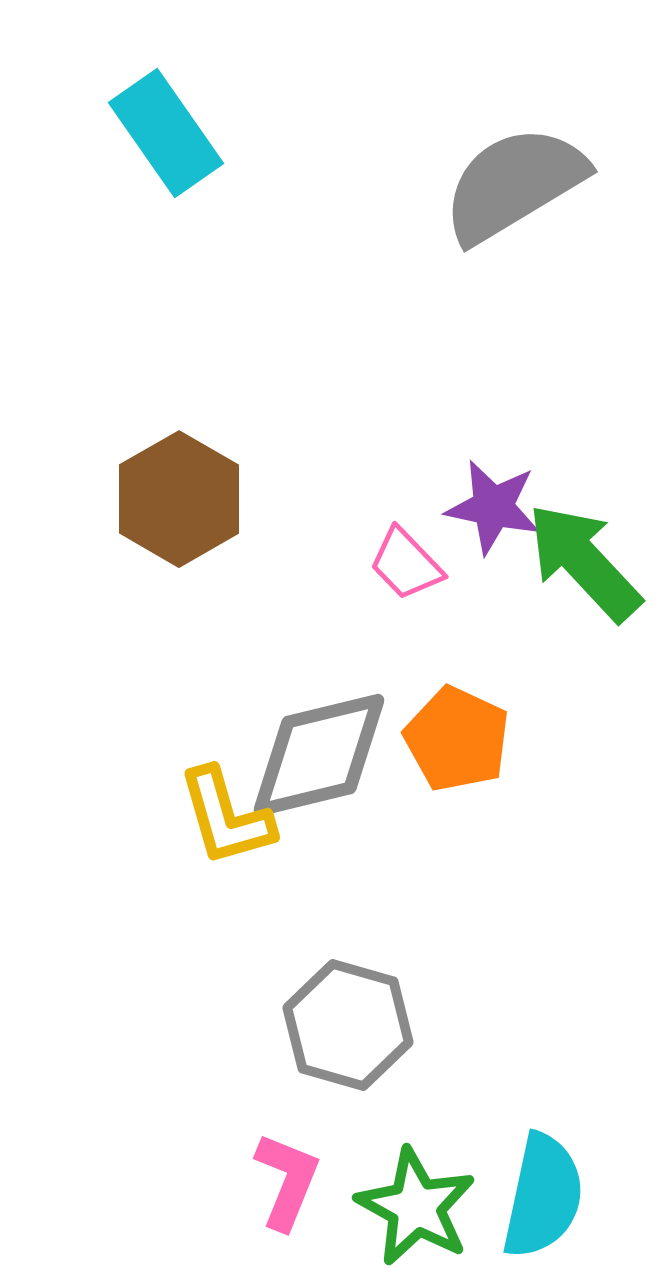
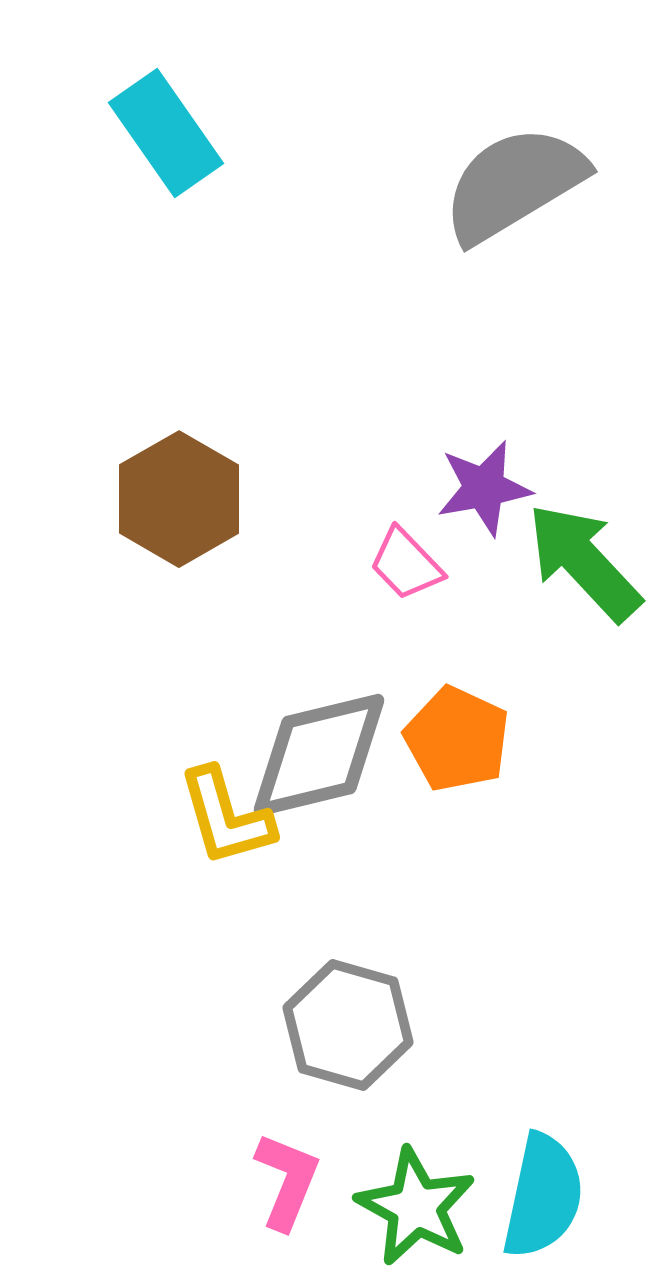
purple star: moved 9 px left, 19 px up; rotated 22 degrees counterclockwise
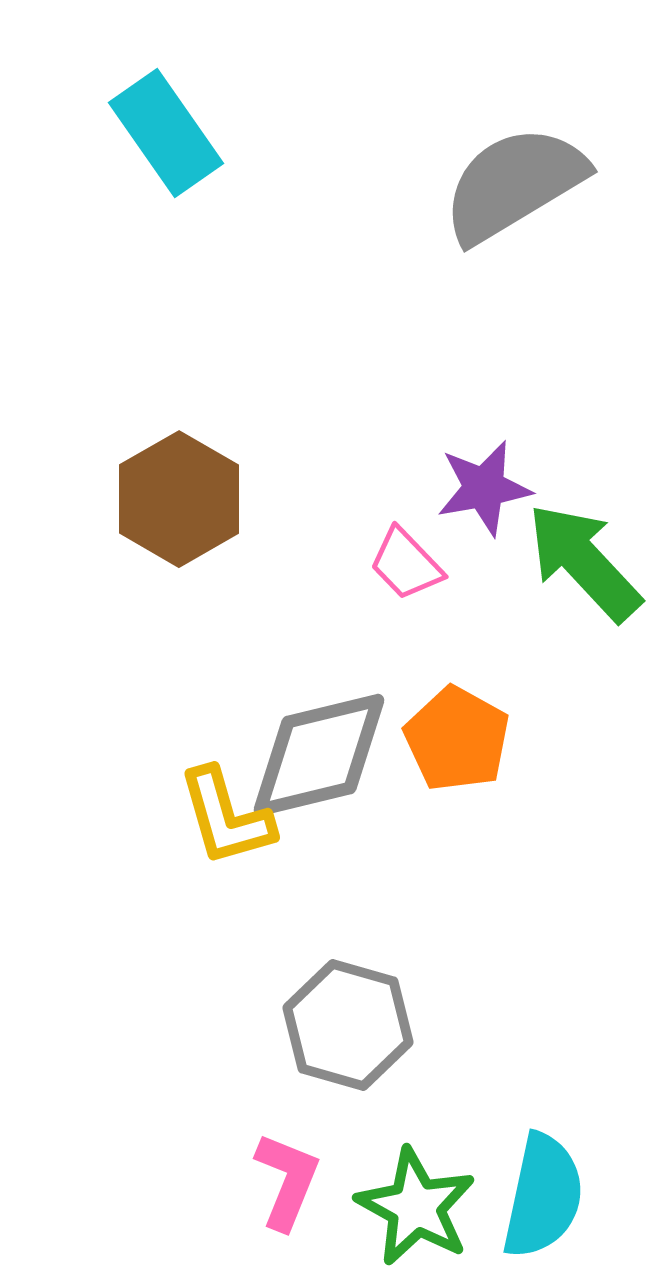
orange pentagon: rotated 4 degrees clockwise
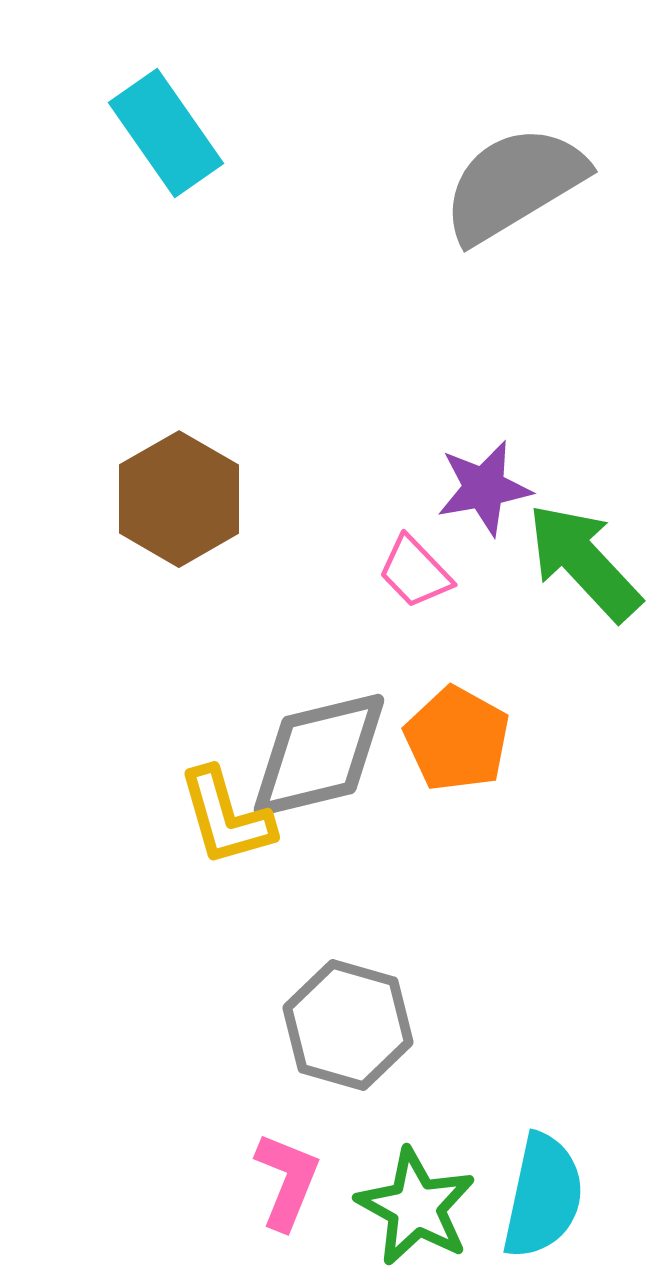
pink trapezoid: moved 9 px right, 8 px down
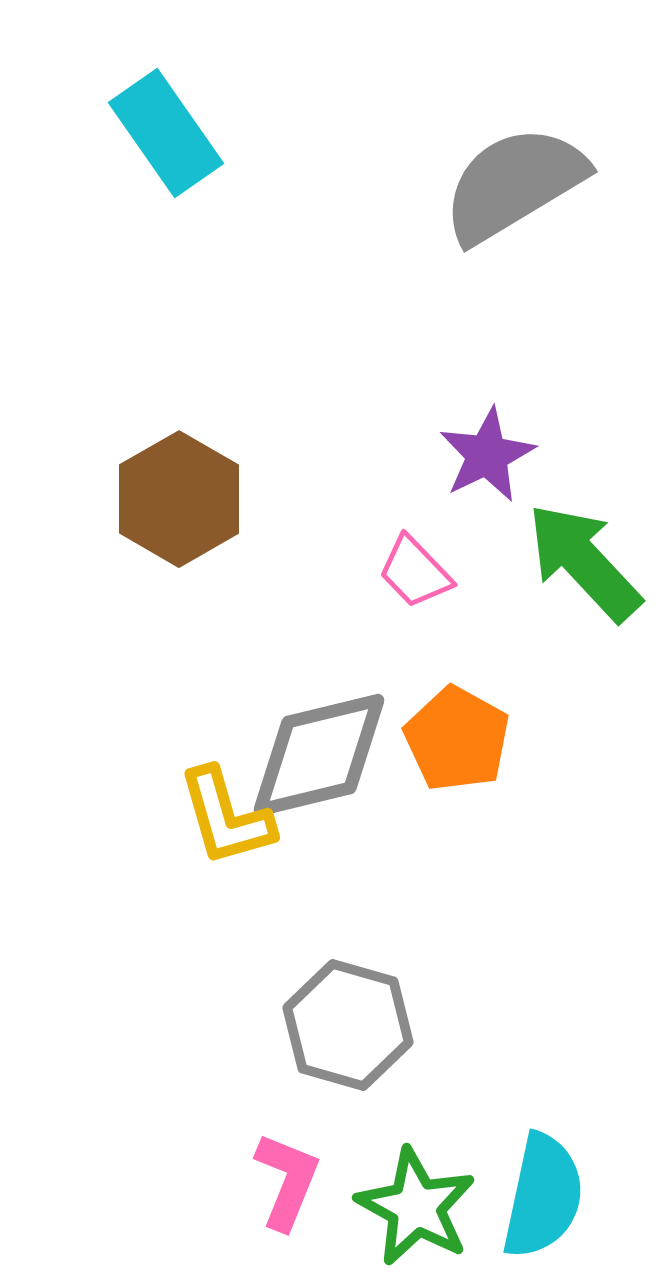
purple star: moved 3 px right, 33 px up; rotated 16 degrees counterclockwise
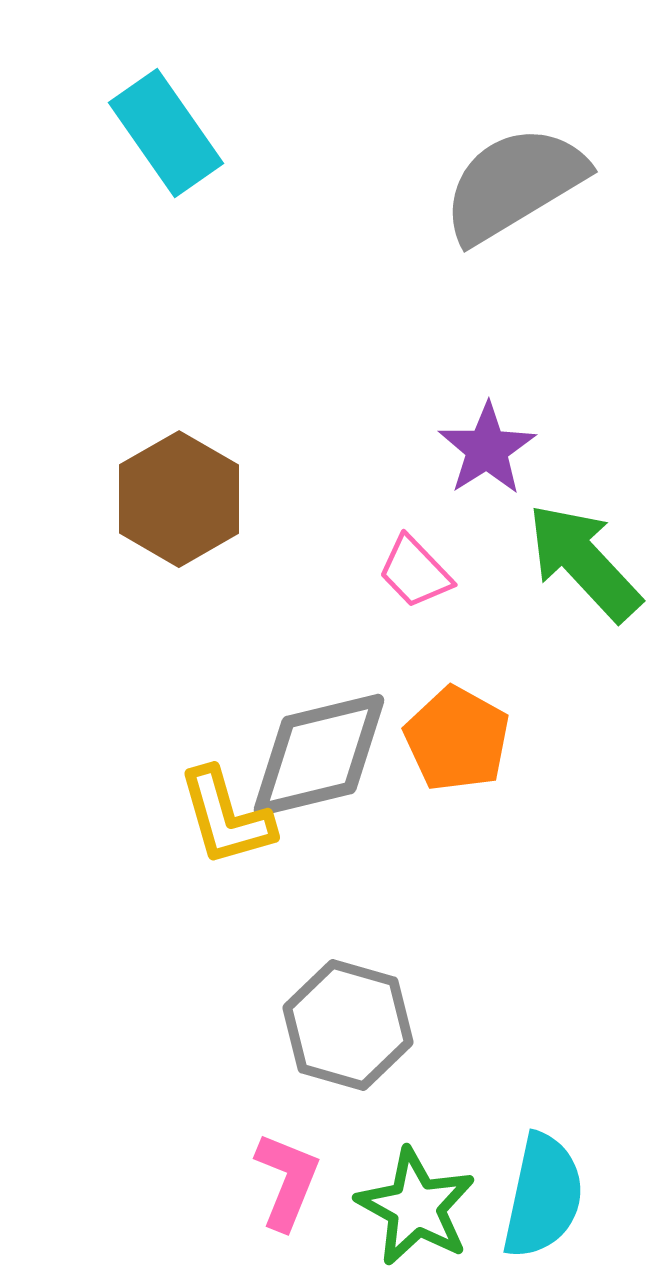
purple star: moved 6 px up; rotated 6 degrees counterclockwise
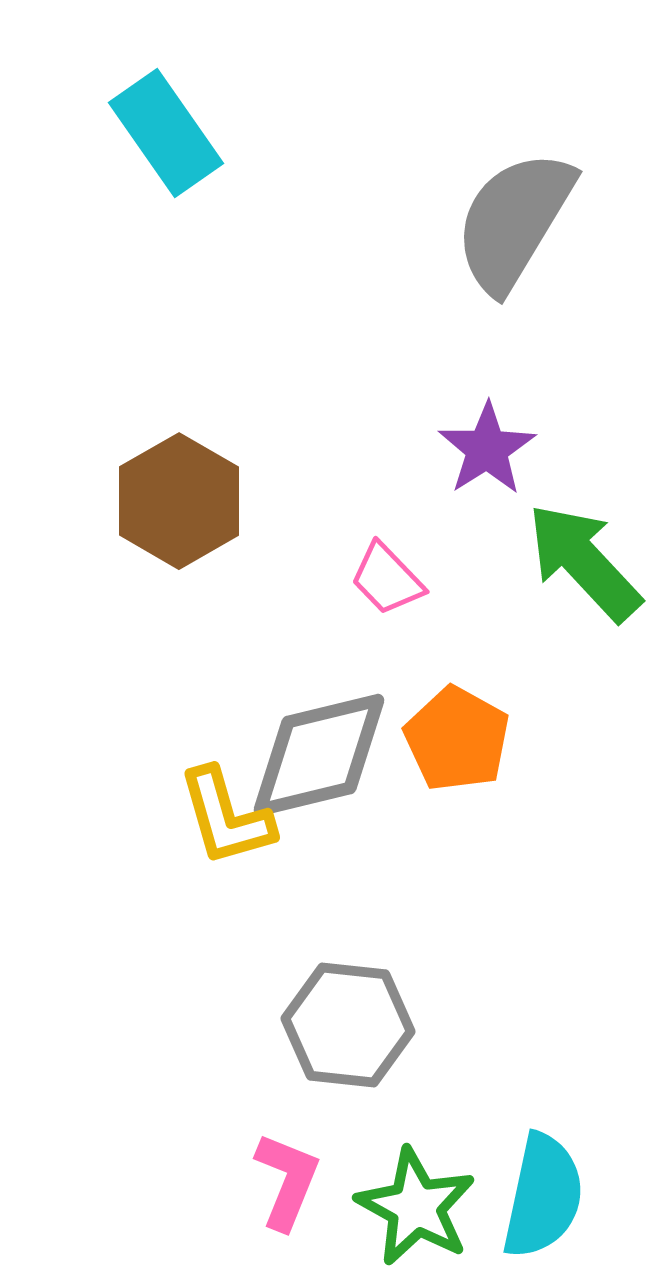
gray semicircle: moved 37 px down; rotated 28 degrees counterclockwise
brown hexagon: moved 2 px down
pink trapezoid: moved 28 px left, 7 px down
gray hexagon: rotated 10 degrees counterclockwise
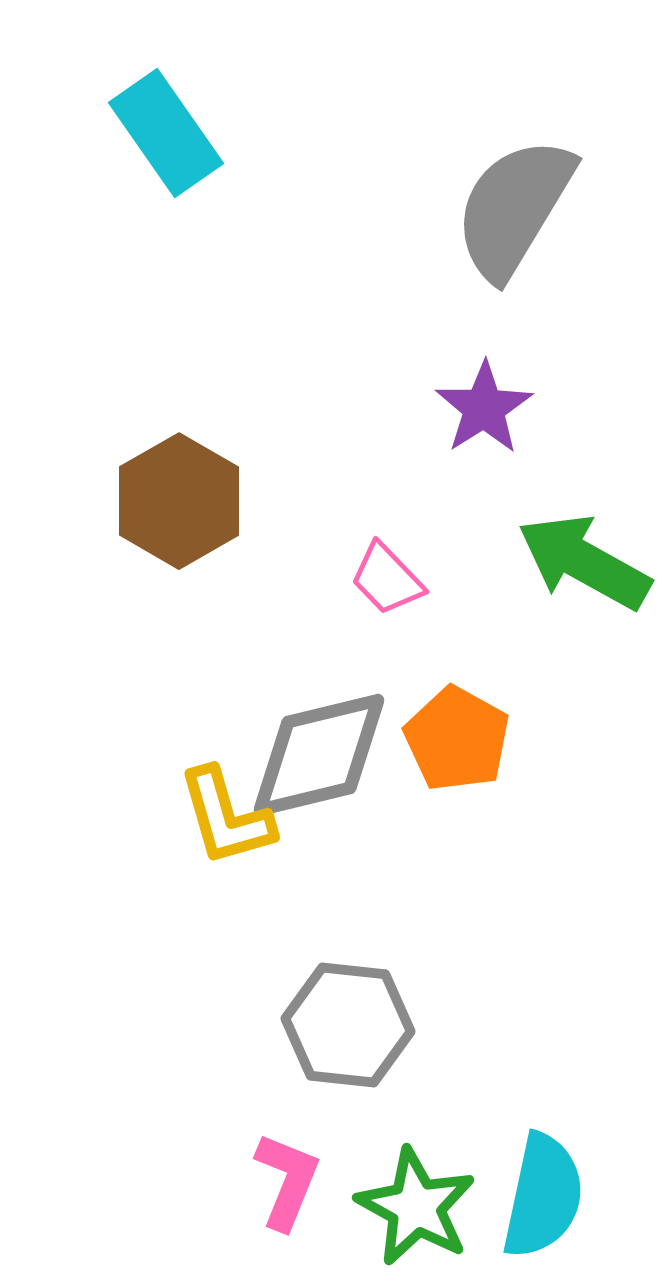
gray semicircle: moved 13 px up
purple star: moved 3 px left, 41 px up
green arrow: rotated 18 degrees counterclockwise
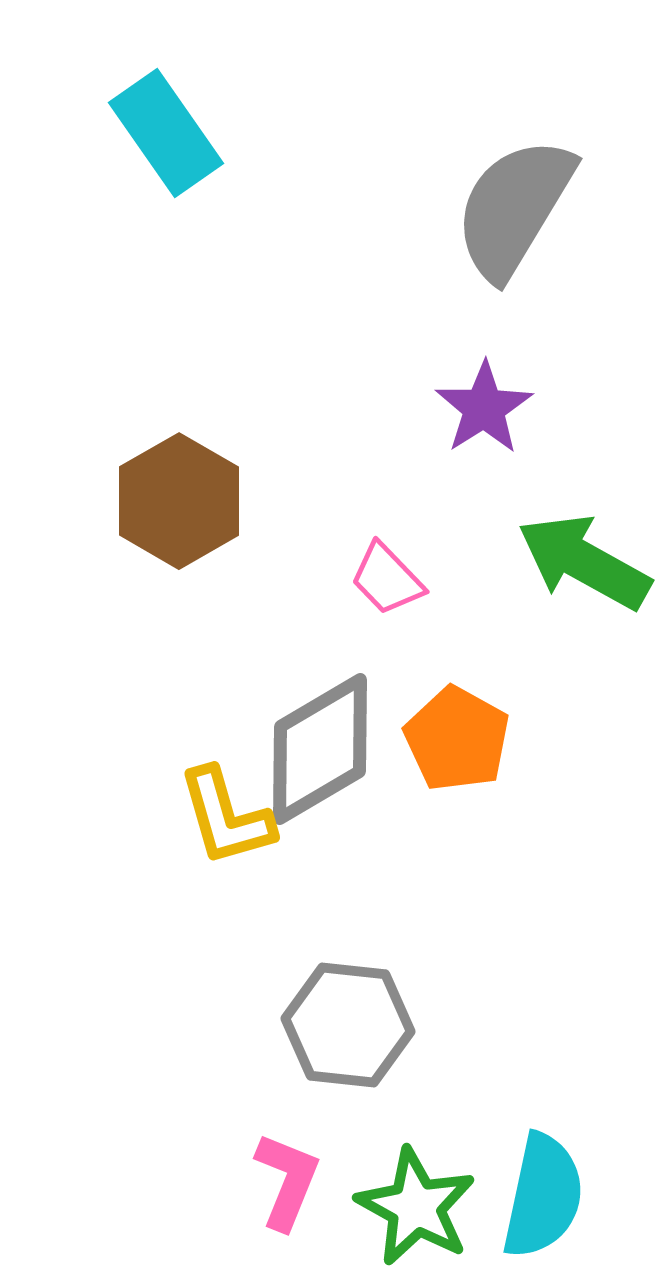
gray diamond: moved 1 px right, 6 px up; rotated 17 degrees counterclockwise
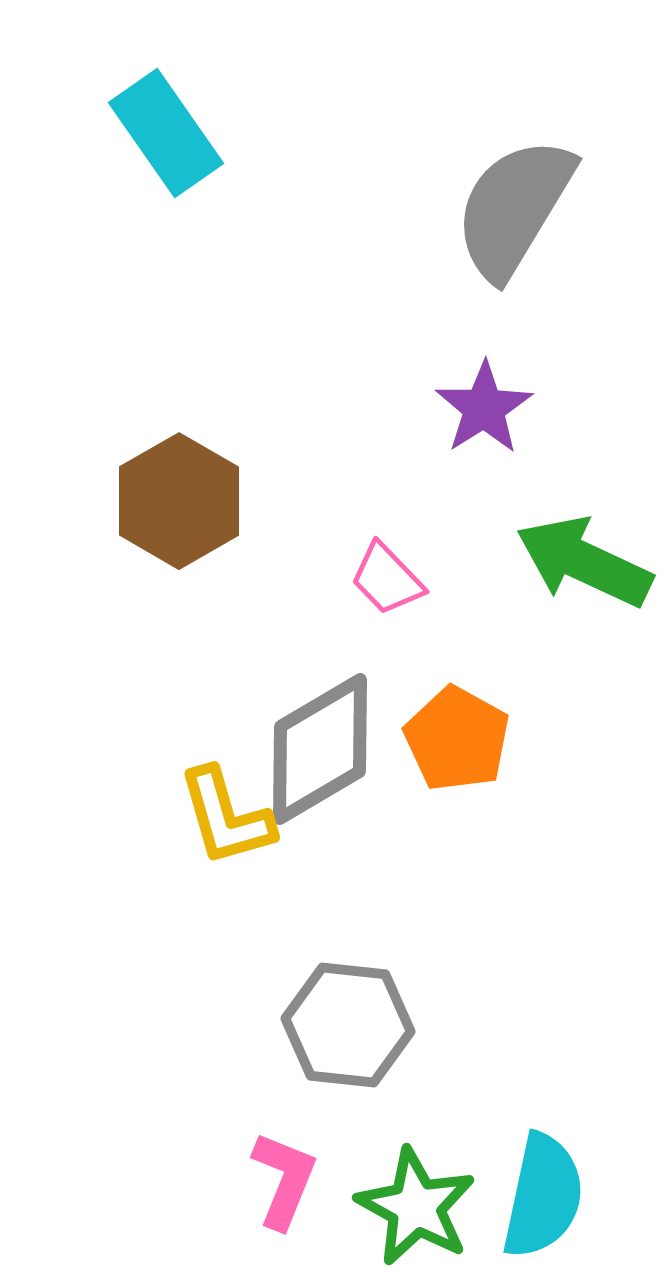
green arrow: rotated 4 degrees counterclockwise
pink L-shape: moved 3 px left, 1 px up
